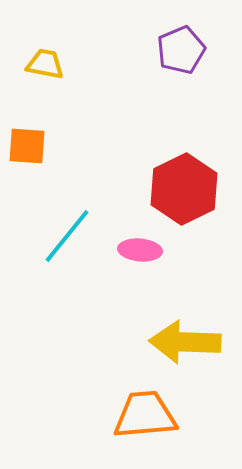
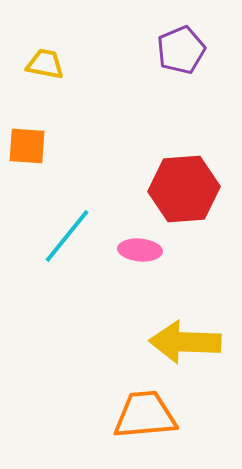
red hexagon: rotated 22 degrees clockwise
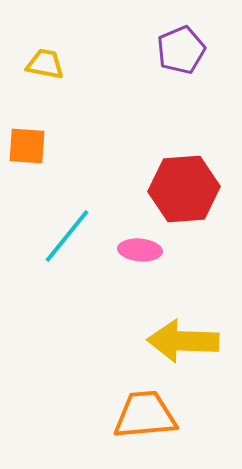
yellow arrow: moved 2 px left, 1 px up
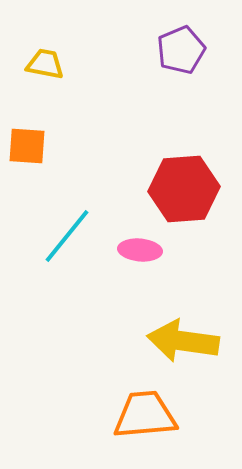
yellow arrow: rotated 6 degrees clockwise
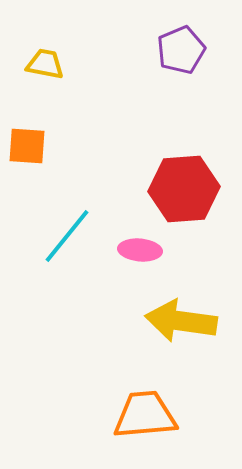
yellow arrow: moved 2 px left, 20 px up
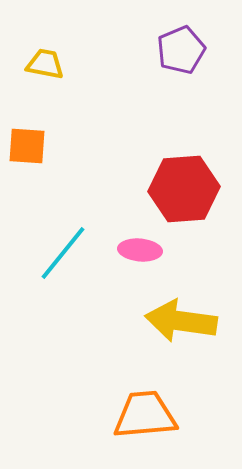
cyan line: moved 4 px left, 17 px down
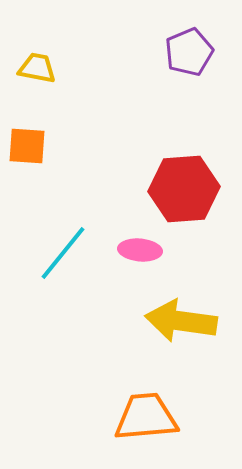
purple pentagon: moved 8 px right, 2 px down
yellow trapezoid: moved 8 px left, 4 px down
orange trapezoid: moved 1 px right, 2 px down
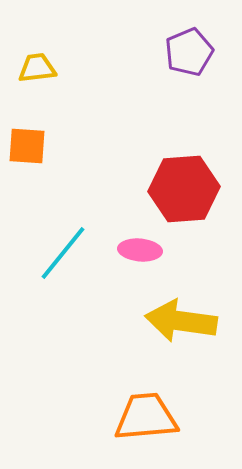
yellow trapezoid: rotated 18 degrees counterclockwise
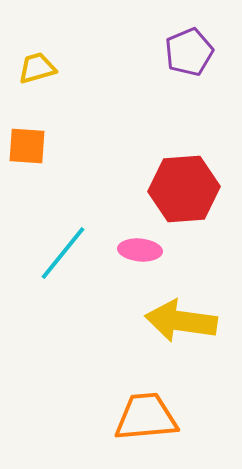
yellow trapezoid: rotated 9 degrees counterclockwise
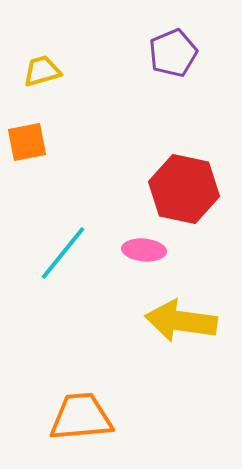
purple pentagon: moved 16 px left, 1 px down
yellow trapezoid: moved 5 px right, 3 px down
orange square: moved 4 px up; rotated 15 degrees counterclockwise
red hexagon: rotated 16 degrees clockwise
pink ellipse: moved 4 px right
orange trapezoid: moved 65 px left
